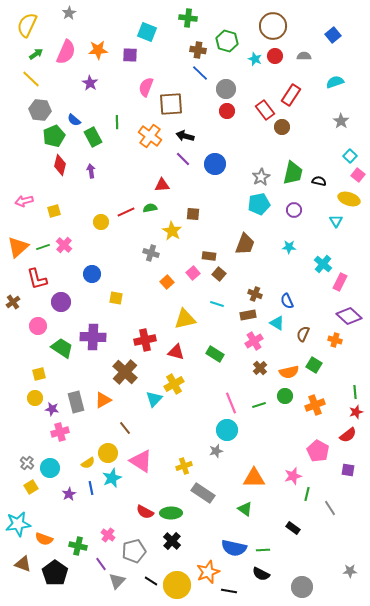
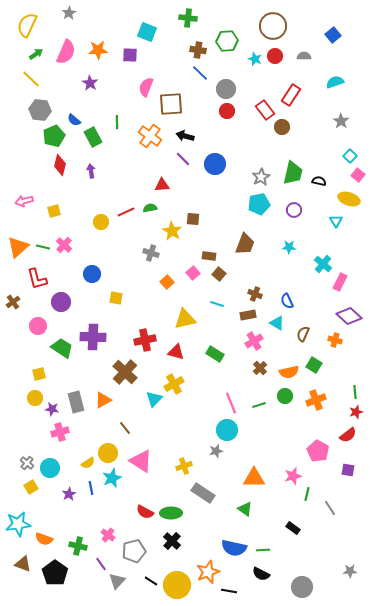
green hexagon at (227, 41): rotated 20 degrees counterclockwise
brown square at (193, 214): moved 5 px down
green line at (43, 247): rotated 32 degrees clockwise
orange cross at (315, 405): moved 1 px right, 5 px up
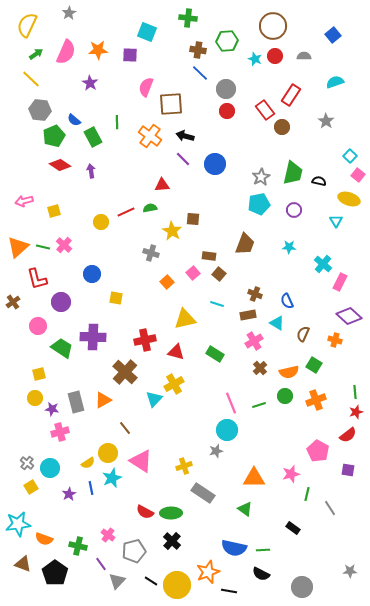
gray star at (341, 121): moved 15 px left
red diamond at (60, 165): rotated 70 degrees counterclockwise
pink star at (293, 476): moved 2 px left, 2 px up
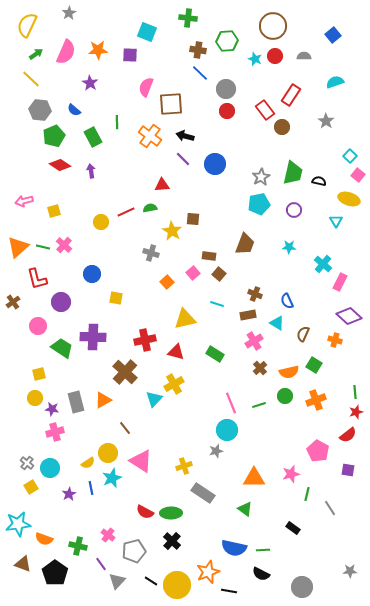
blue semicircle at (74, 120): moved 10 px up
pink cross at (60, 432): moved 5 px left
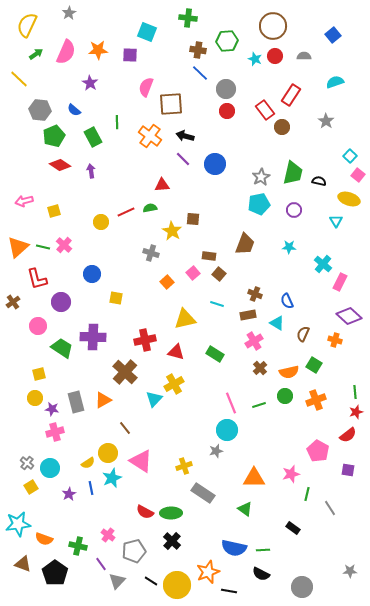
yellow line at (31, 79): moved 12 px left
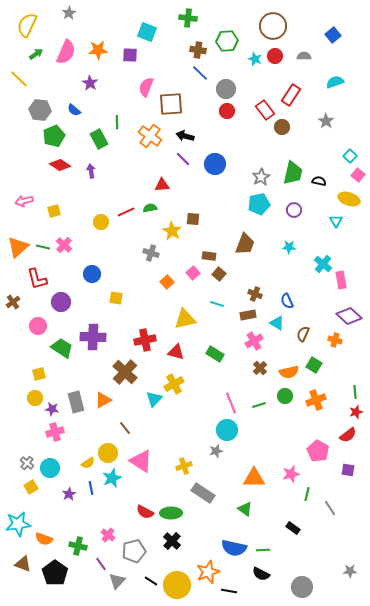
green rectangle at (93, 137): moved 6 px right, 2 px down
pink rectangle at (340, 282): moved 1 px right, 2 px up; rotated 36 degrees counterclockwise
